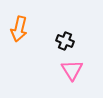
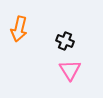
pink triangle: moved 2 px left
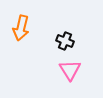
orange arrow: moved 2 px right, 1 px up
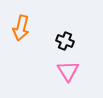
pink triangle: moved 2 px left, 1 px down
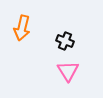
orange arrow: moved 1 px right
